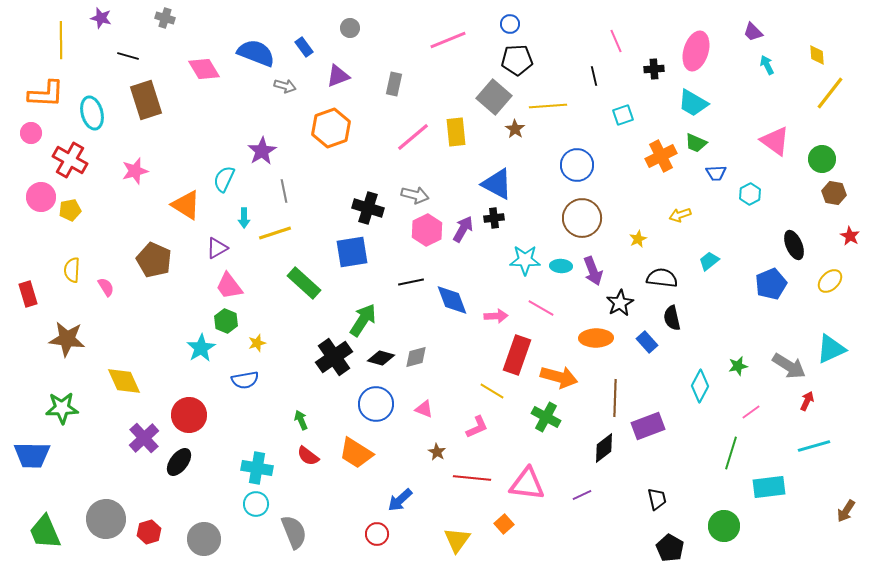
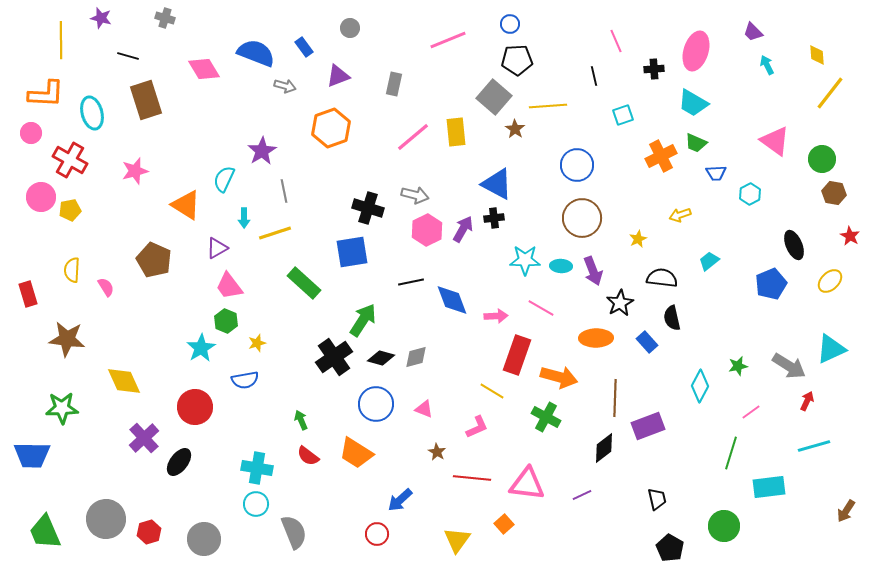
red circle at (189, 415): moved 6 px right, 8 px up
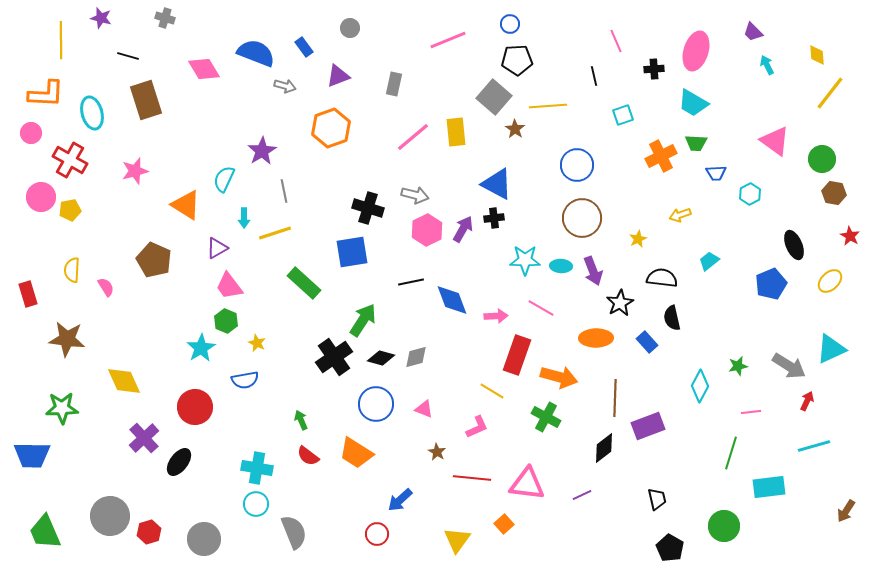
green trapezoid at (696, 143): rotated 20 degrees counterclockwise
yellow star at (257, 343): rotated 30 degrees counterclockwise
pink line at (751, 412): rotated 30 degrees clockwise
gray circle at (106, 519): moved 4 px right, 3 px up
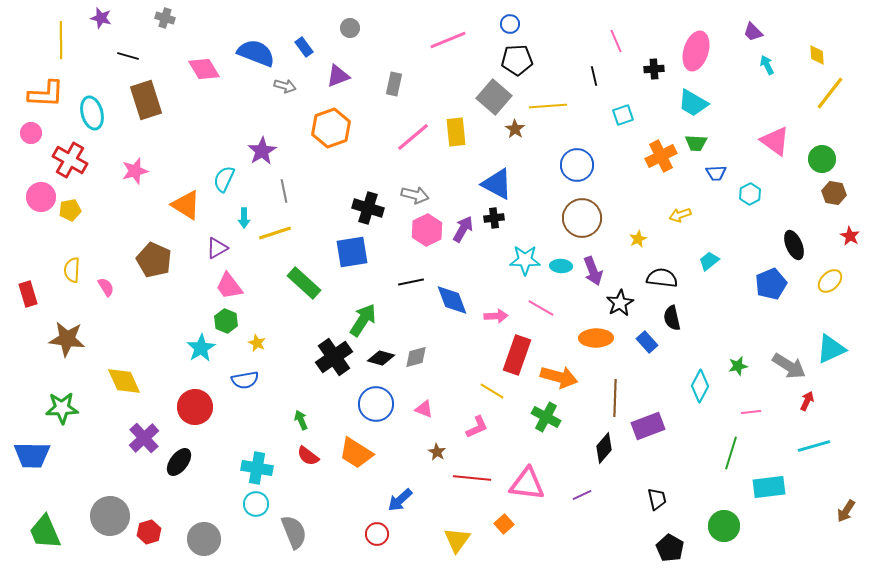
black diamond at (604, 448): rotated 12 degrees counterclockwise
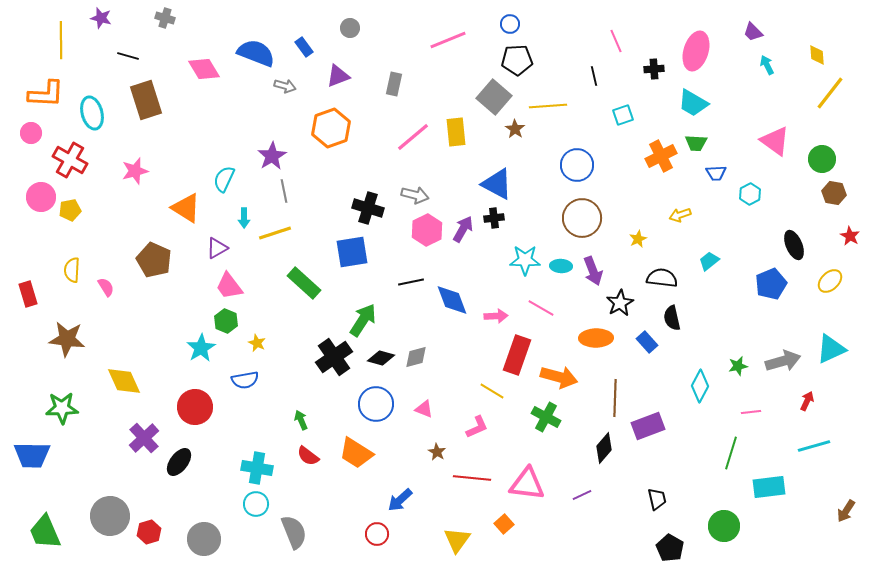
purple star at (262, 151): moved 10 px right, 5 px down
orange triangle at (186, 205): moved 3 px down
gray arrow at (789, 366): moved 6 px left, 5 px up; rotated 48 degrees counterclockwise
